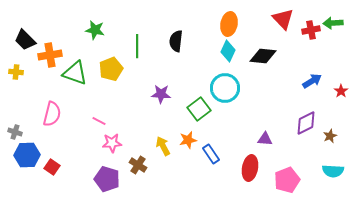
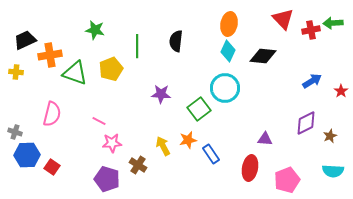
black trapezoid: rotated 110 degrees clockwise
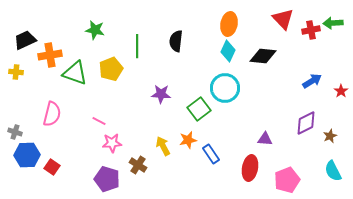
cyan semicircle: rotated 60 degrees clockwise
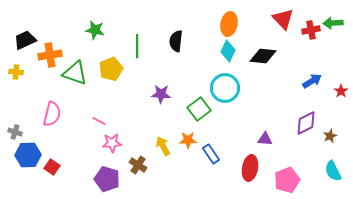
orange star: rotated 12 degrees clockwise
blue hexagon: moved 1 px right
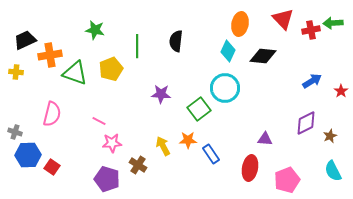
orange ellipse: moved 11 px right
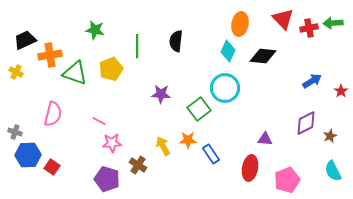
red cross: moved 2 px left, 2 px up
yellow cross: rotated 24 degrees clockwise
pink semicircle: moved 1 px right
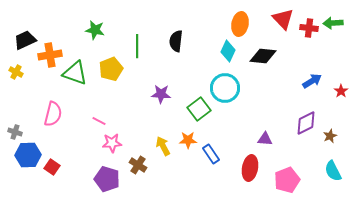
red cross: rotated 18 degrees clockwise
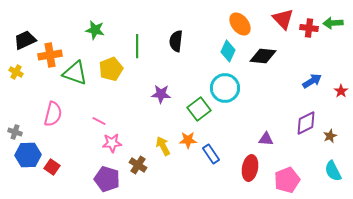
orange ellipse: rotated 50 degrees counterclockwise
purple triangle: moved 1 px right
